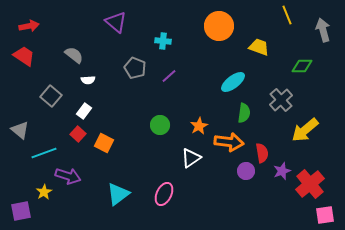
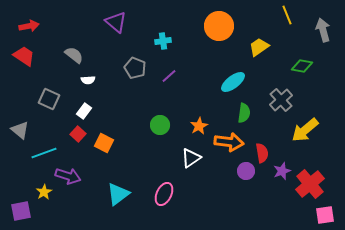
cyan cross: rotated 14 degrees counterclockwise
yellow trapezoid: rotated 55 degrees counterclockwise
green diamond: rotated 10 degrees clockwise
gray square: moved 2 px left, 3 px down; rotated 15 degrees counterclockwise
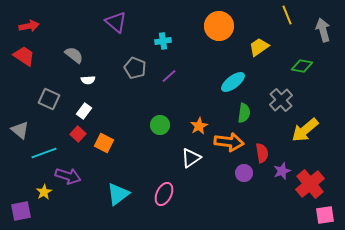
purple circle: moved 2 px left, 2 px down
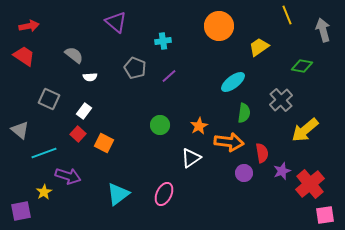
white semicircle: moved 2 px right, 3 px up
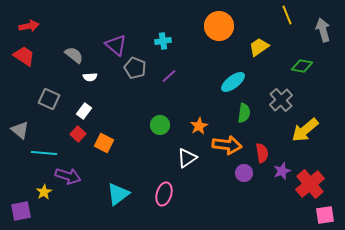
purple triangle: moved 23 px down
orange arrow: moved 2 px left, 3 px down
cyan line: rotated 25 degrees clockwise
white triangle: moved 4 px left
pink ellipse: rotated 10 degrees counterclockwise
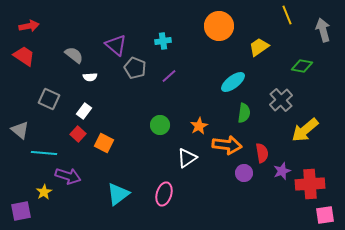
red cross: rotated 36 degrees clockwise
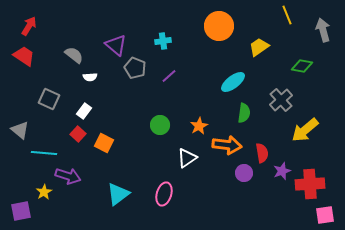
red arrow: rotated 48 degrees counterclockwise
